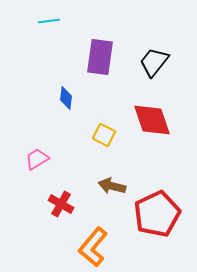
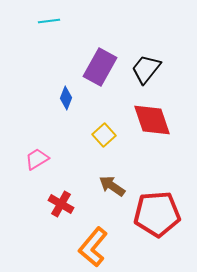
purple rectangle: moved 10 px down; rotated 21 degrees clockwise
black trapezoid: moved 8 px left, 7 px down
blue diamond: rotated 15 degrees clockwise
yellow square: rotated 20 degrees clockwise
brown arrow: rotated 20 degrees clockwise
red pentagon: rotated 21 degrees clockwise
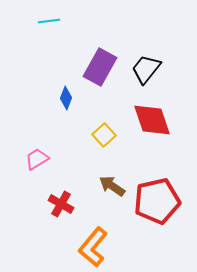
red pentagon: moved 13 px up; rotated 9 degrees counterclockwise
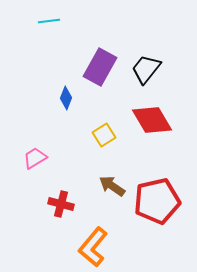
red diamond: rotated 12 degrees counterclockwise
yellow square: rotated 10 degrees clockwise
pink trapezoid: moved 2 px left, 1 px up
red cross: rotated 15 degrees counterclockwise
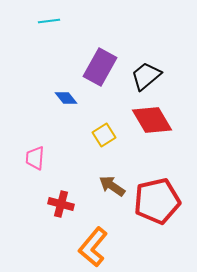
black trapezoid: moved 7 px down; rotated 12 degrees clockwise
blue diamond: rotated 60 degrees counterclockwise
pink trapezoid: rotated 55 degrees counterclockwise
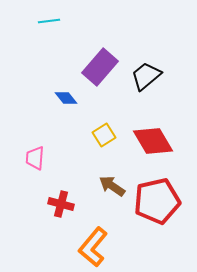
purple rectangle: rotated 12 degrees clockwise
red diamond: moved 1 px right, 21 px down
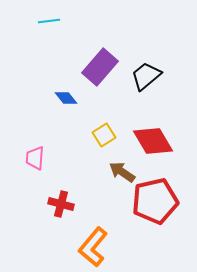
brown arrow: moved 10 px right, 14 px up
red pentagon: moved 2 px left
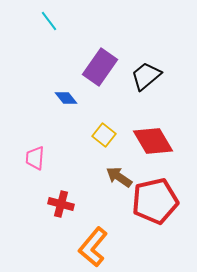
cyan line: rotated 60 degrees clockwise
purple rectangle: rotated 6 degrees counterclockwise
yellow square: rotated 20 degrees counterclockwise
brown arrow: moved 3 px left, 5 px down
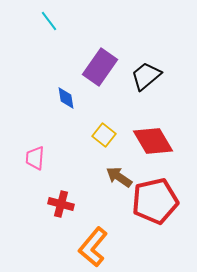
blue diamond: rotated 30 degrees clockwise
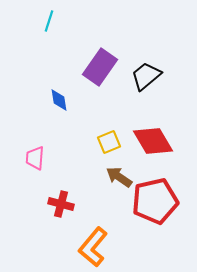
cyan line: rotated 55 degrees clockwise
blue diamond: moved 7 px left, 2 px down
yellow square: moved 5 px right, 7 px down; rotated 30 degrees clockwise
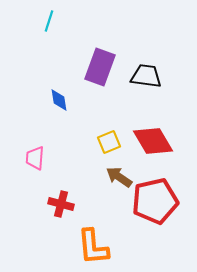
purple rectangle: rotated 15 degrees counterclockwise
black trapezoid: rotated 48 degrees clockwise
orange L-shape: rotated 45 degrees counterclockwise
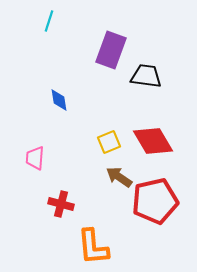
purple rectangle: moved 11 px right, 17 px up
